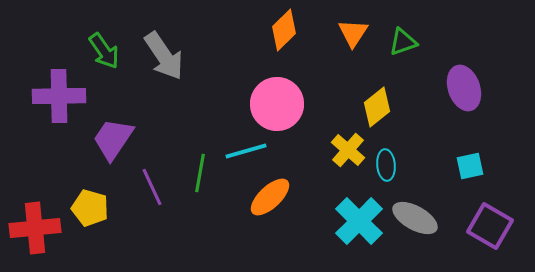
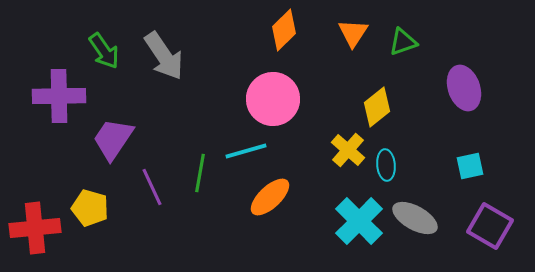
pink circle: moved 4 px left, 5 px up
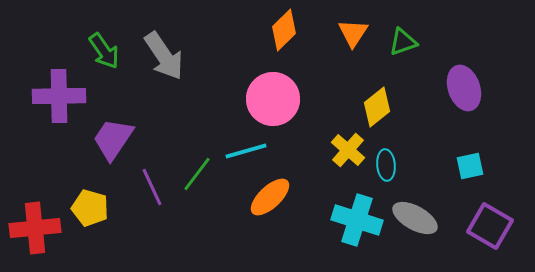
green line: moved 3 px left, 1 px down; rotated 27 degrees clockwise
cyan cross: moved 2 px left, 1 px up; rotated 27 degrees counterclockwise
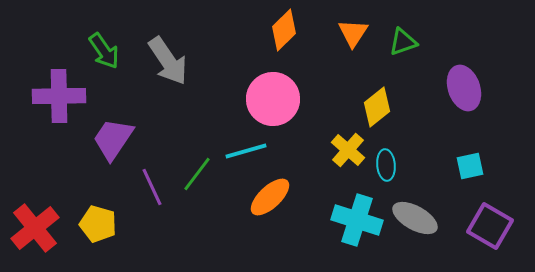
gray arrow: moved 4 px right, 5 px down
yellow pentagon: moved 8 px right, 16 px down
red cross: rotated 33 degrees counterclockwise
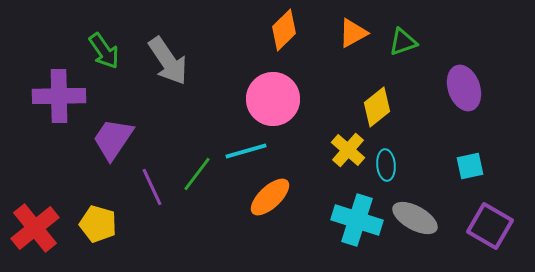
orange triangle: rotated 28 degrees clockwise
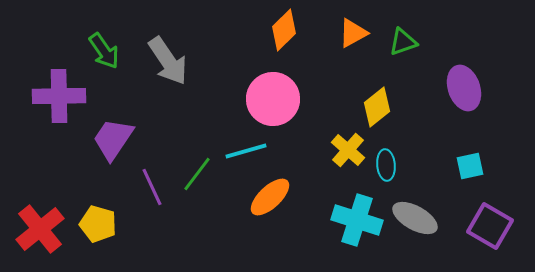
red cross: moved 5 px right, 1 px down
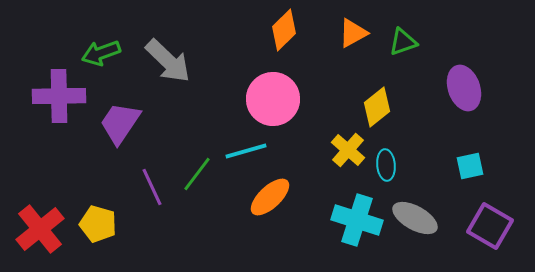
green arrow: moved 3 px left, 2 px down; rotated 105 degrees clockwise
gray arrow: rotated 12 degrees counterclockwise
purple trapezoid: moved 7 px right, 16 px up
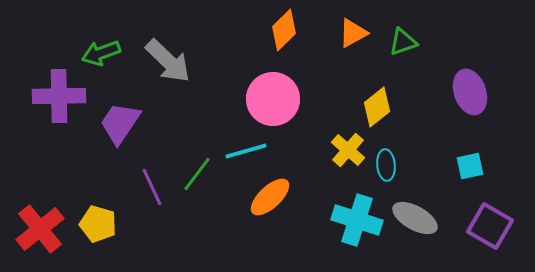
purple ellipse: moved 6 px right, 4 px down
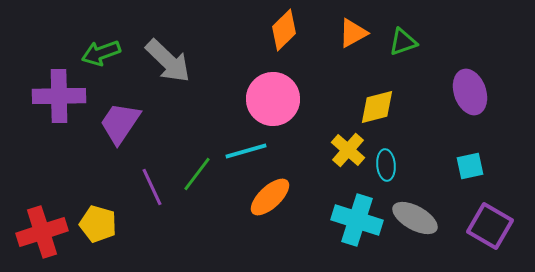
yellow diamond: rotated 24 degrees clockwise
red cross: moved 2 px right, 3 px down; rotated 21 degrees clockwise
